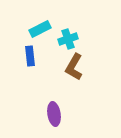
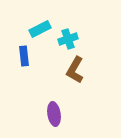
blue rectangle: moved 6 px left
brown L-shape: moved 1 px right, 3 px down
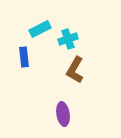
blue rectangle: moved 1 px down
purple ellipse: moved 9 px right
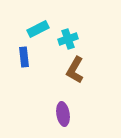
cyan rectangle: moved 2 px left
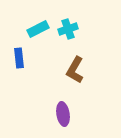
cyan cross: moved 10 px up
blue rectangle: moved 5 px left, 1 px down
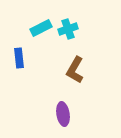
cyan rectangle: moved 3 px right, 1 px up
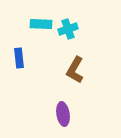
cyan rectangle: moved 4 px up; rotated 30 degrees clockwise
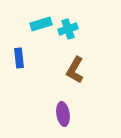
cyan rectangle: rotated 20 degrees counterclockwise
